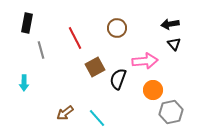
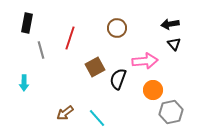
red line: moved 5 px left; rotated 45 degrees clockwise
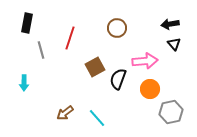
orange circle: moved 3 px left, 1 px up
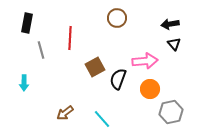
brown circle: moved 10 px up
red line: rotated 15 degrees counterclockwise
cyan line: moved 5 px right, 1 px down
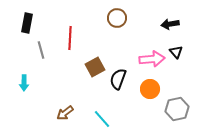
black triangle: moved 2 px right, 8 px down
pink arrow: moved 7 px right, 2 px up
gray hexagon: moved 6 px right, 3 px up
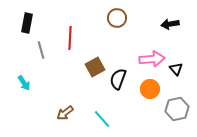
black triangle: moved 17 px down
cyan arrow: rotated 35 degrees counterclockwise
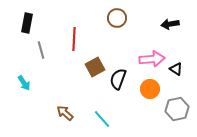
red line: moved 4 px right, 1 px down
black triangle: rotated 16 degrees counterclockwise
brown arrow: rotated 78 degrees clockwise
